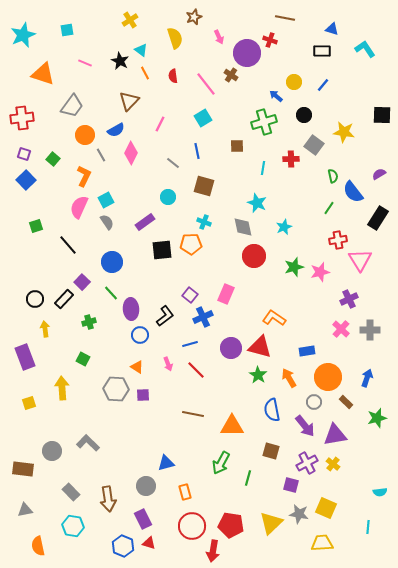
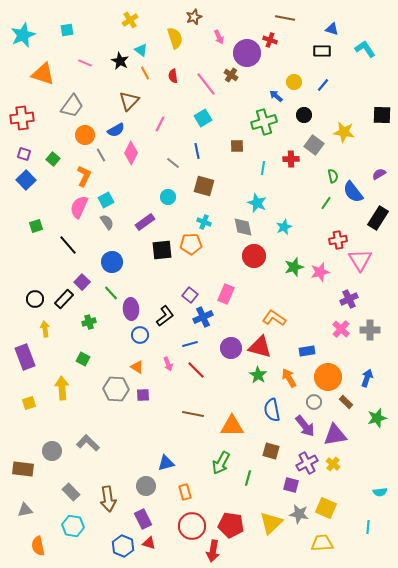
green line at (329, 208): moved 3 px left, 5 px up
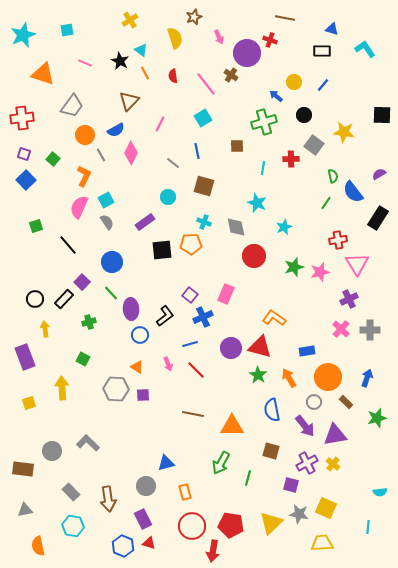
gray diamond at (243, 227): moved 7 px left
pink triangle at (360, 260): moved 3 px left, 4 px down
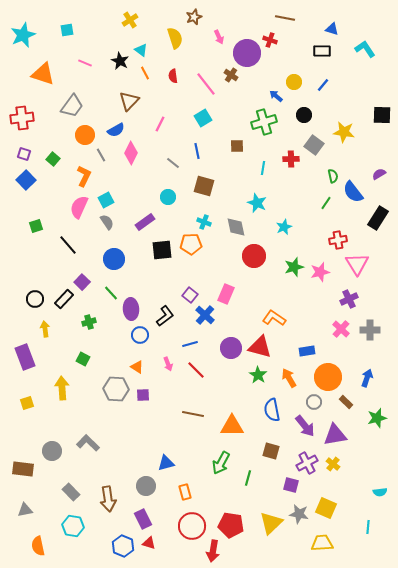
blue circle at (112, 262): moved 2 px right, 3 px up
blue cross at (203, 317): moved 2 px right, 2 px up; rotated 24 degrees counterclockwise
yellow square at (29, 403): moved 2 px left
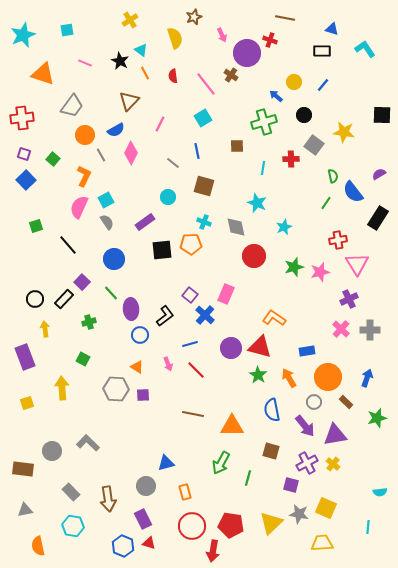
pink arrow at (219, 37): moved 3 px right, 2 px up
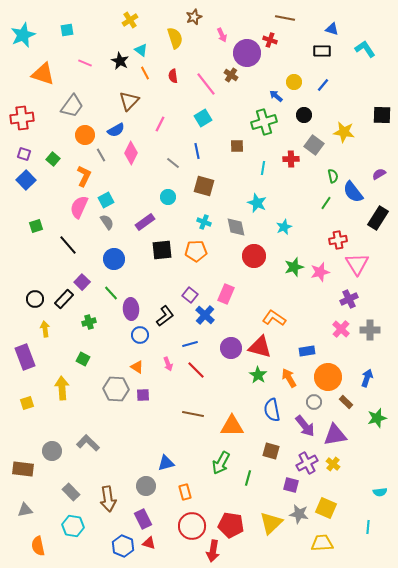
orange pentagon at (191, 244): moved 5 px right, 7 px down
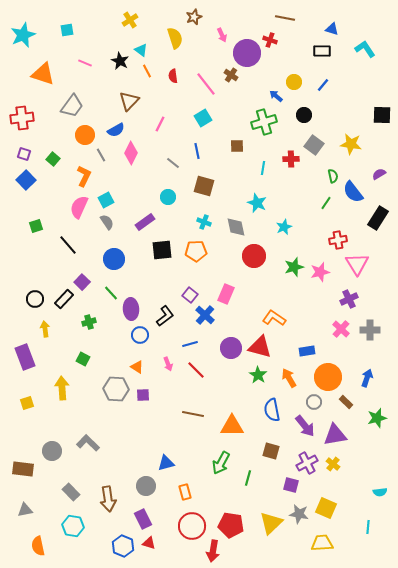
orange line at (145, 73): moved 2 px right, 2 px up
yellow star at (344, 132): moved 7 px right, 12 px down
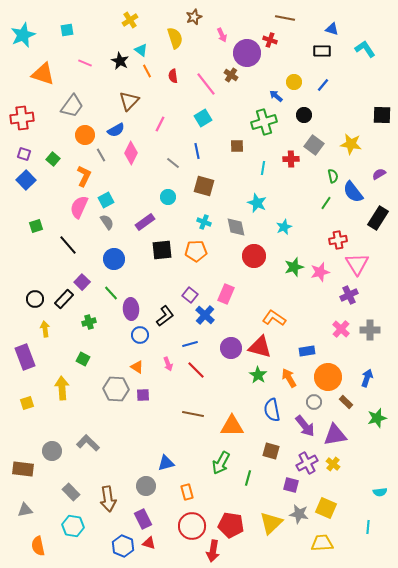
purple cross at (349, 299): moved 4 px up
orange rectangle at (185, 492): moved 2 px right
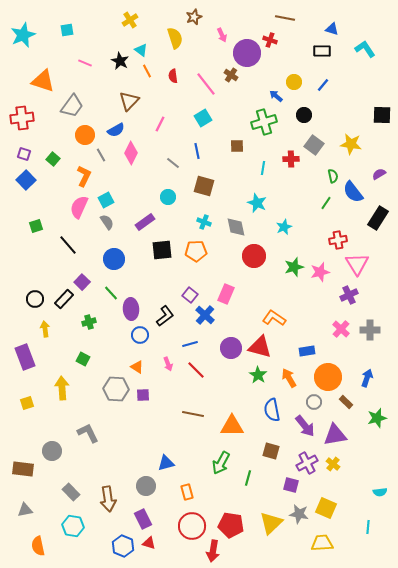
orange triangle at (43, 74): moved 7 px down
gray L-shape at (88, 443): moved 10 px up; rotated 20 degrees clockwise
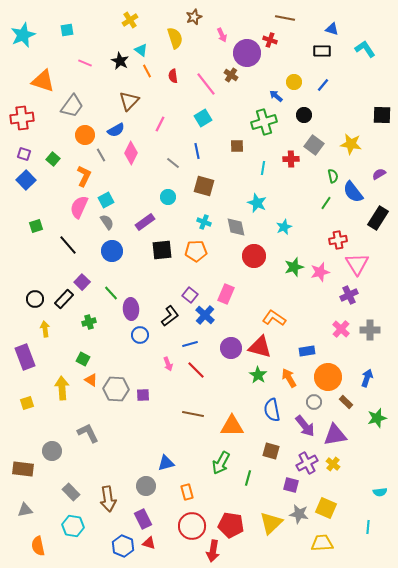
blue circle at (114, 259): moved 2 px left, 8 px up
black L-shape at (165, 316): moved 5 px right
orange triangle at (137, 367): moved 46 px left, 13 px down
